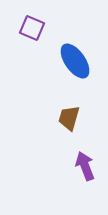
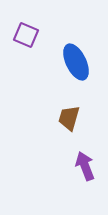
purple square: moved 6 px left, 7 px down
blue ellipse: moved 1 px right, 1 px down; rotated 9 degrees clockwise
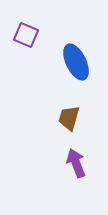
purple arrow: moved 9 px left, 3 px up
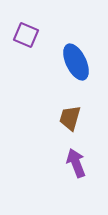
brown trapezoid: moved 1 px right
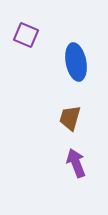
blue ellipse: rotated 15 degrees clockwise
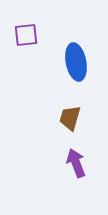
purple square: rotated 30 degrees counterclockwise
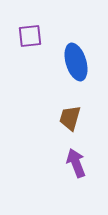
purple square: moved 4 px right, 1 px down
blue ellipse: rotated 6 degrees counterclockwise
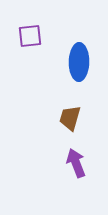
blue ellipse: moved 3 px right; rotated 18 degrees clockwise
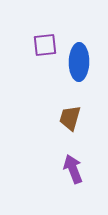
purple square: moved 15 px right, 9 px down
purple arrow: moved 3 px left, 6 px down
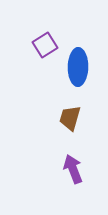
purple square: rotated 25 degrees counterclockwise
blue ellipse: moved 1 px left, 5 px down
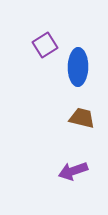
brown trapezoid: moved 12 px right; rotated 88 degrees clockwise
purple arrow: moved 2 px down; rotated 88 degrees counterclockwise
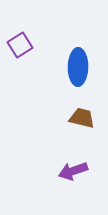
purple square: moved 25 px left
